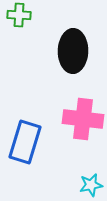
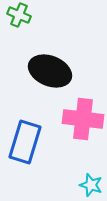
green cross: rotated 20 degrees clockwise
black ellipse: moved 23 px left, 20 px down; rotated 69 degrees counterclockwise
cyan star: rotated 30 degrees clockwise
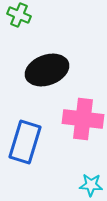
black ellipse: moved 3 px left, 1 px up; rotated 42 degrees counterclockwise
cyan star: rotated 15 degrees counterclockwise
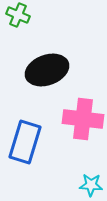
green cross: moved 1 px left
